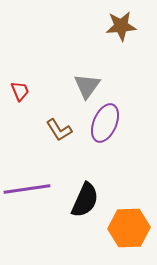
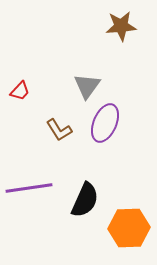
red trapezoid: rotated 65 degrees clockwise
purple line: moved 2 px right, 1 px up
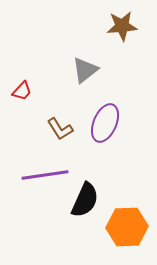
brown star: moved 1 px right
gray triangle: moved 2 px left, 16 px up; rotated 16 degrees clockwise
red trapezoid: moved 2 px right
brown L-shape: moved 1 px right, 1 px up
purple line: moved 16 px right, 13 px up
orange hexagon: moved 2 px left, 1 px up
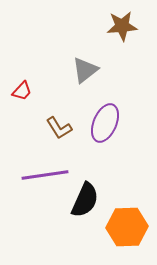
brown L-shape: moved 1 px left, 1 px up
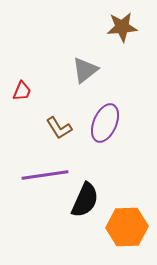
brown star: moved 1 px down
red trapezoid: rotated 20 degrees counterclockwise
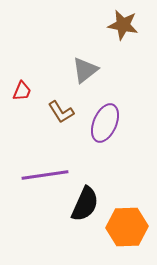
brown star: moved 1 px right, 2 px up; rotated 16 degrees clockwise
brown L-shape: moved 2 px right, 16 px up
black semicircle: moved 4 px down
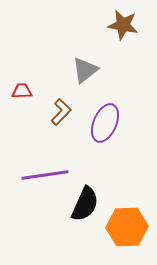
red trapezoid: rotated 115 degrees counterclockwise
brown L-shape: rotated 104 degrees counterclockwise
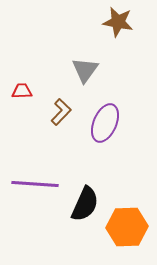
brown star: moved 5 px left, 3 px up
gray triangle: rotated 16 degrees counterclockwise
purple line: moved 10 px left, 9 px down; rotated 12 degrees clockwise
